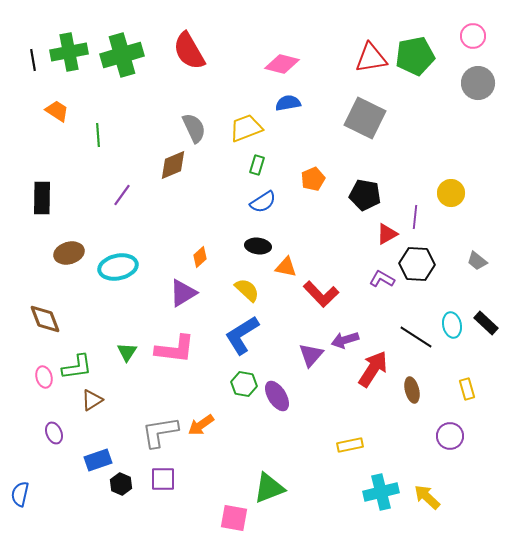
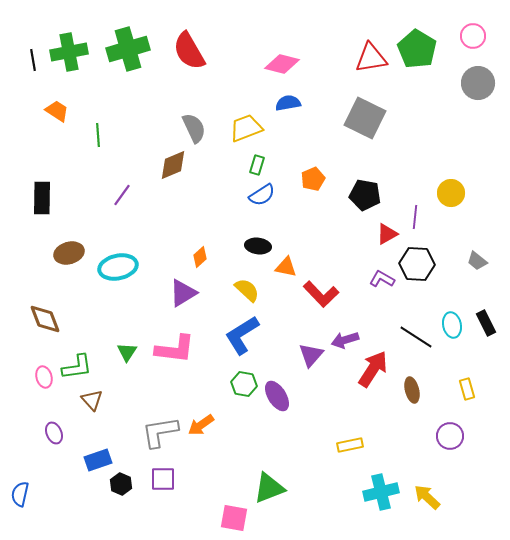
green cross at (122, 55): moved 6 px right, 6 px up
green pentagon at (415, 56): moved 2 px right, 7 px up; rotated 30 degrees counterclockwise
blue semicircle at (263, 202): moved 1 px left, 7 px up
black rectangle at (486, 323): rotated 20 degrees clockwise
brown triangle at (92, 400): rotated 40 degrees counterclockwise
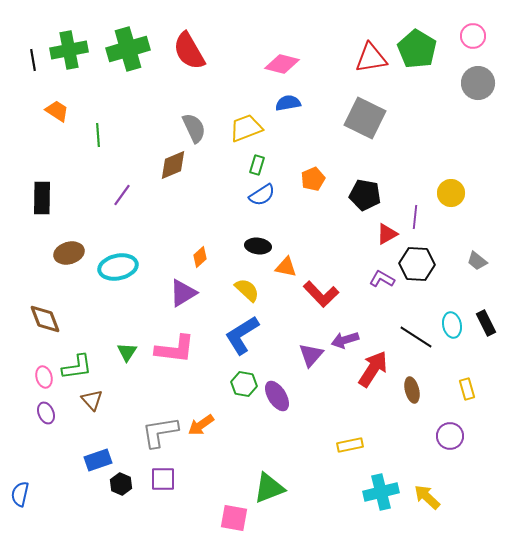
green cross at (69, 52): moved 2 px up
purple ellipse at (54, 433): moved 8 px left, 20 px up
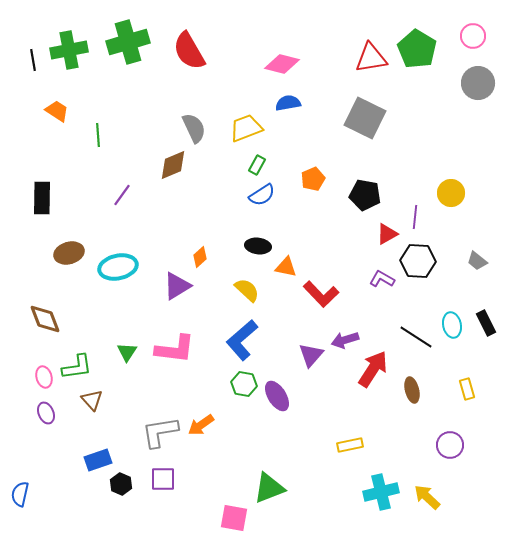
green cross at (128, 49): moved 7 px up
green rectangle at (257, 165): rotated 12 degrees clockwise
black hexagon at (417, 264): moved 1 px right, 3 px up
purple triangle at (183, 293): moved 6 px left, 7 px up
blue L-shape at (242, 335): moved 5 px down; rotated 9 degrees counterclockwise
purple circle at (450, 436): moved 9 px down
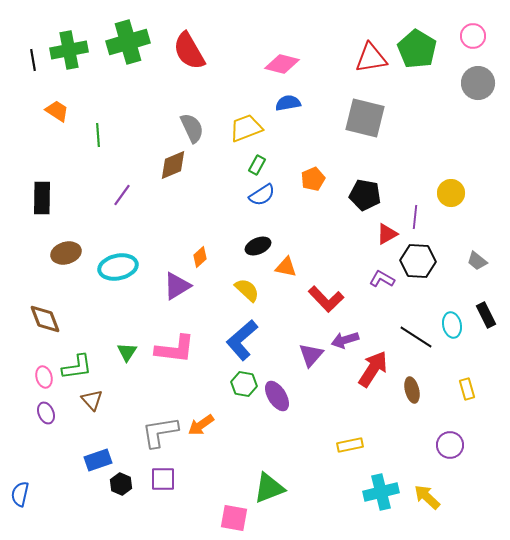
gray square at (365, 118): rotated 12 degrees counterclockwise
gray semicircle at (194, 128): moved 2 px left
black ellipse at (258, 246): rotated 30 degrees counterclockwise
brown ellipse at (69, 253): moved 3 px left
red L-shape at (321, 294): moved 5 px right, 5 px down
black rectangle at (486, 323): moved 8 px up
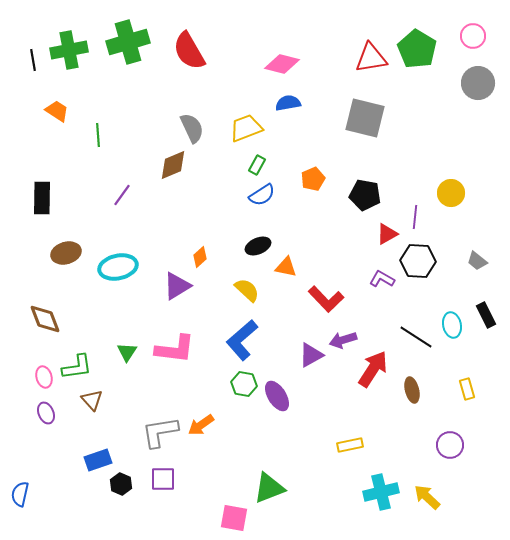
purple arrow at (345, 340): moved 2 px left
purple triangle at (311, 355): rotated 20 degrees clockwise
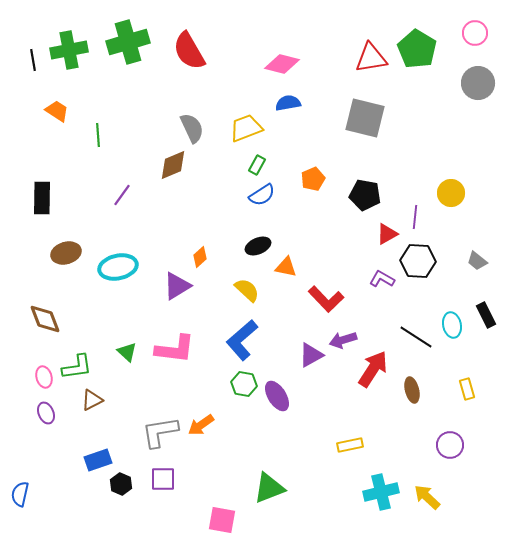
pink circle at (473, 36): moved 2 px right, 3 px up
green triangle at (127, 352): rotated 20 degrees counterclockwise
brown triangle at (92, 400): rotated 45 degrees clockwise
pink square at (234, 518): moved 12 px left, 2 px down
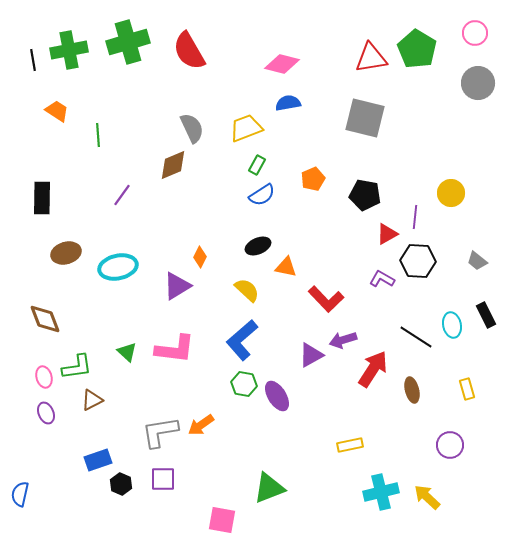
orange diamond at (200, 257): rotated 20 degrees counterclockwise
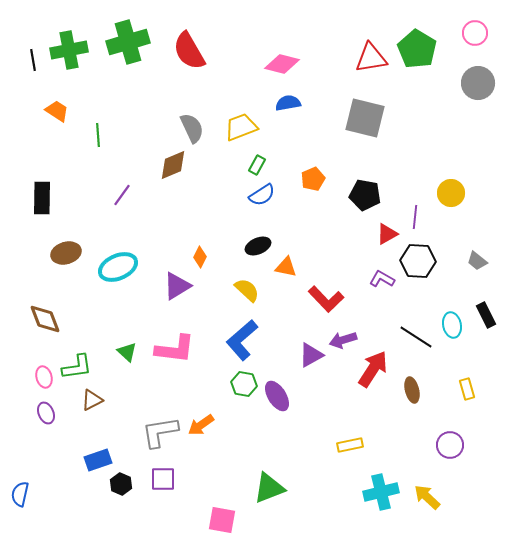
yellow trapezoid at (246, 128): moved 5 px left, 1 px up
cyan ellipse at (118, 267): rotated 12 degrees counterclockwise
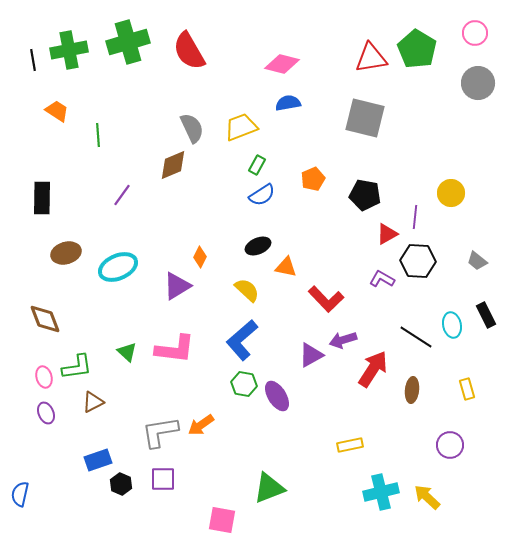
brown ellipse at (412, 390): rotated 20 degrees clockwise
brown triangle at (92, 400): moved 1 px right, 2 px down
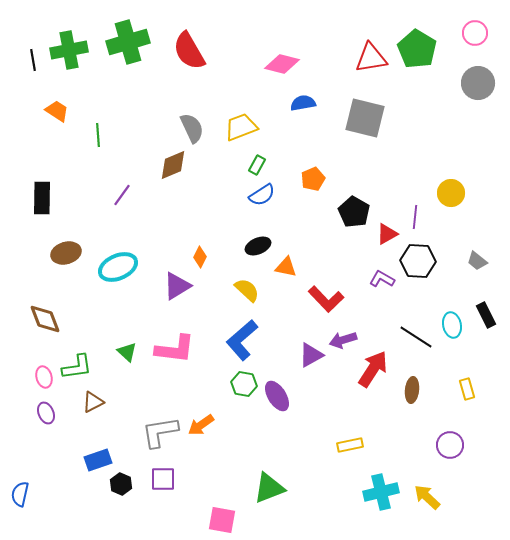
blue semicircle at (288, 103): moved 15 px right
black pentagon at (365, 195): moved 11 px left, 17 px down; rotated 20 degrees clockwise
